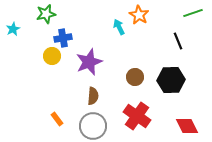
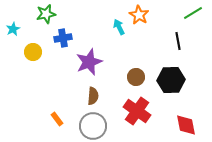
green line: rotated 12 degrees counterclockwise
black line: rotated 12 degrees clockwise
yellow circle: moved 19 px left, 4 px up
brown circle: moved 1 px right
red cross: moved 5 px up
red diamond: moved 1 px left, 1 px up; rotated 15 degrees clockwise
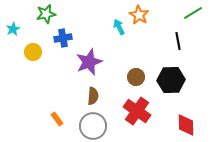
red diamond: rotated 10 degrees clockwise
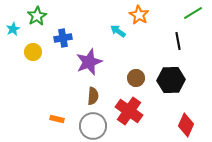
green star: moved 9 px left, 2 px down; rotated 18 degrees counterclockwise
cyan arrow: moved 1 px left, 4 px down; rotated 28 degrees counterclockwise
brown circle: moved 1 px down
red cross: moved 8 px left
orange rectangle: rotated 40 degrees counterclockwise
red diamond: rotated 25 degrees clockwise
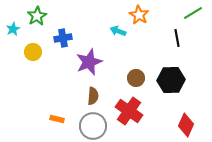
cyan arrow: rotated 14 degrees counterclockwise
black line: moved 1 px left, 3 px up
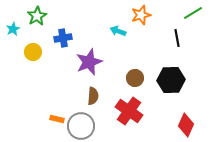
orange star: moved 2 px right; rotated 24 degrees clockwise
brown circle: moved 1 px left
gray circle: moved 12 px left
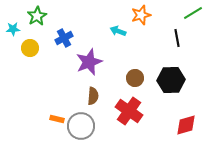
cyan star: rotated 24 degrees clockwise
blue cross: moved 1 px right; rotated 18 degrees counterclockwise
yellow circle: moved 3 px left, 4 px up
red diamond: rotated 50 degrees clockwise
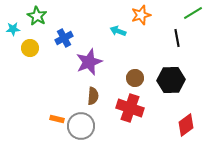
green star: rotated 12 degrees counterclockwise
red cross: moved 1 px right, 3 px up; rotated 16 degrees counterclockwise
red diamond: rotated 20 degrees counterclockwise
